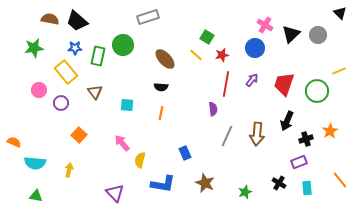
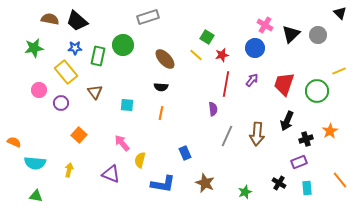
purple triangle at (115, 193): moved 4 px left, 19 px up; rotated 24 degrees counterclockwise
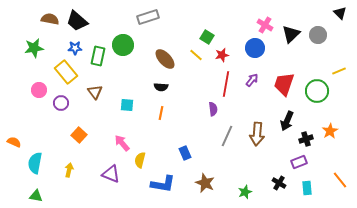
cyan semicircle at (35, 163): rotated 95 degrees clockwise
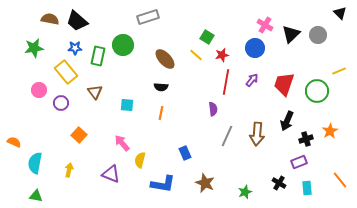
red line at (226, 84): moved 2 px up
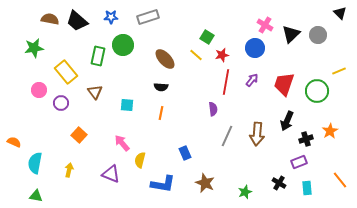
blue star at (75, 48): moved 36 px right, 31 px up
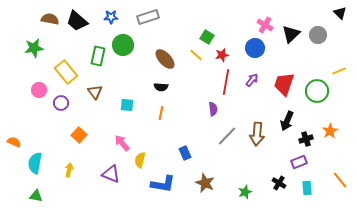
gray line at (227, 136): rotated 20 degrees clockwise
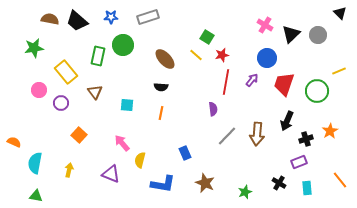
blue circle at (255, 48): moved 12 px right, 10 px down
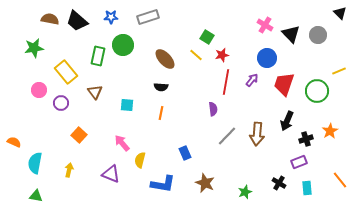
black triangle at (291, 34): rotated 30 degrees counterclockwise
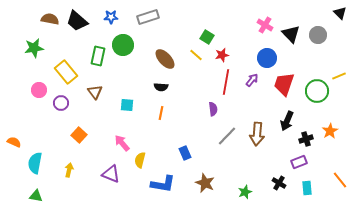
yellow line at (339, 71): moved 5 px down
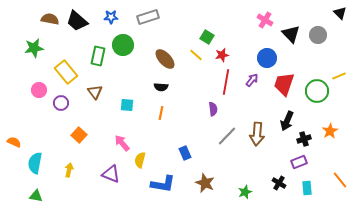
pink cross at (265, 25): moved 5 px up
black cross at (306, 139): moved 2 px left
